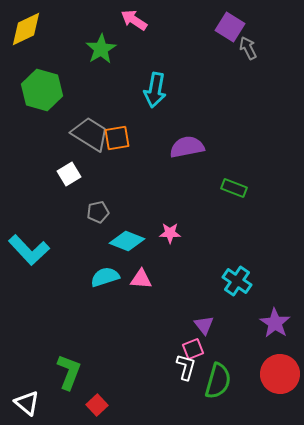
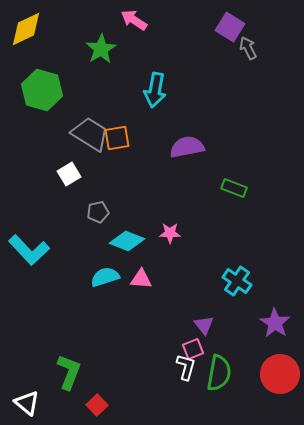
green semicircle: moved 1 px right, 8 px up; rotated 6 degrees counterclockwise
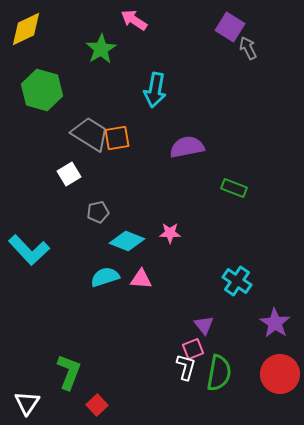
white triangle: rotated 24 degrees clockwise
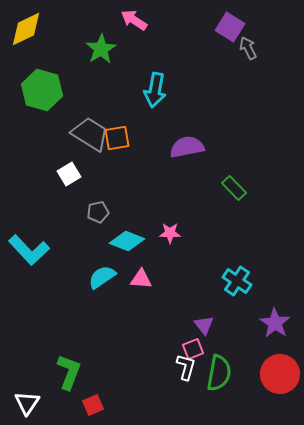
green rectangle: rotated 25 degrees clockwise
cyan semicircle: moved 3 px left; rotated 16 degrees counterclockwise
red square: moved 4 px left; rotated 20 degrees clockwise
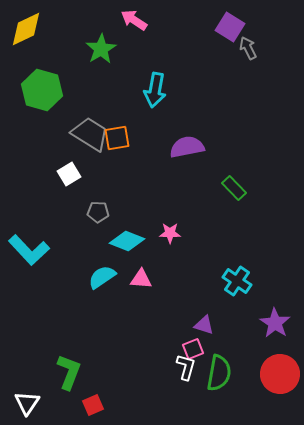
gray pentagon: rotated 15 degrees clockwise
purple triangle: rotated 35 degrees counterclockwise
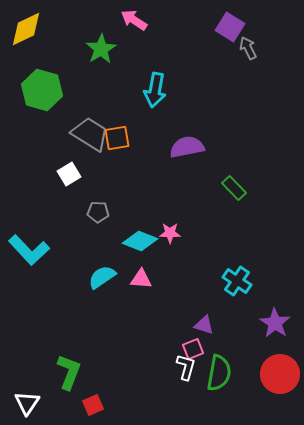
cyan diamond: moved 13 px right
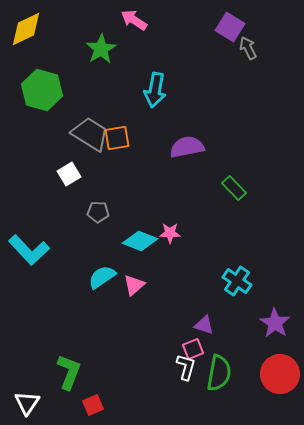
pink triangle: moved 7 px left, 6 px down; rotated 45 degrees counterclockwise
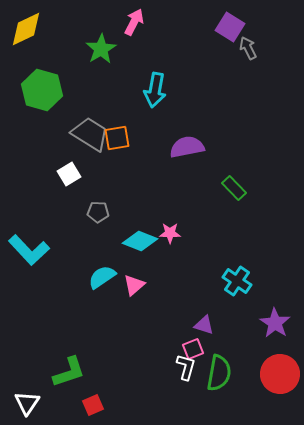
pink arrow: moved 2 px down; rotated 84 degrees clockwise
green L-shape: rotated 51 degrees clockwise
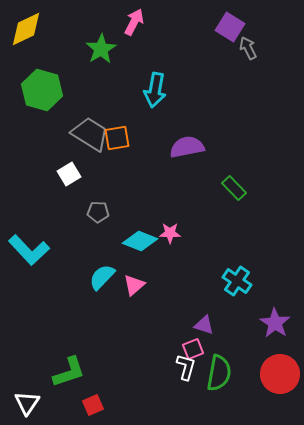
cyan semicircle: rotated 12 degrees counterclockwise
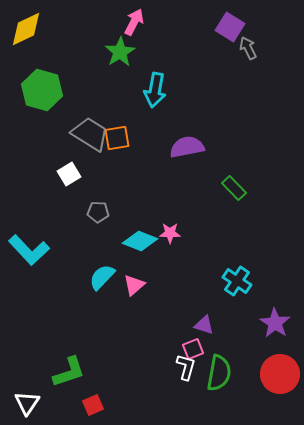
green star: moved 19 px right, 3 px down
